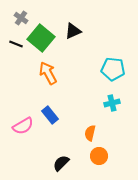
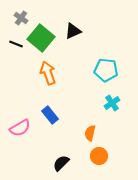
cyan pentagon: moved 7 px left, 1 px down
orange arrow: rotated 10 degrees clockwise
cyan cross: rotated 21 degrees counterclockwise
pink semicircle: moved 3 px left, 2 px down
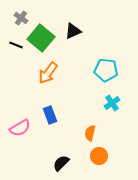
black line: moved 1 px down
orange arrow: rotated 125 degrees counterclockwise
blue rectangle: rotated 18 degrees clockwise
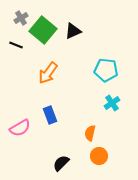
gray cross: rotated 24 degrees clockwise
green square: moved 2 px right, 8 px up
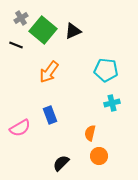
orange arrow: moved 1 px right, 1 px up
cyan cross: rotated 21 degrees clockwise
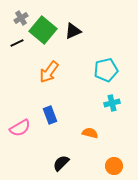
black line: moved 1 px right, 2 px up; rotated 48 degrees counterclockwise
cyan pentagon: rotated 20 degrees counterclockwise
orange semicircle: rotated 91 degrees clockwise
orange circle: moved 15 px right, 10 px down
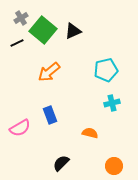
orange arrow: rotated 15 degrees clockwise
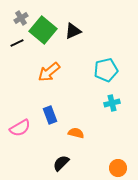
orange semicircle: moved 14 px left
orange circle: moved 4 px right, 2 px down
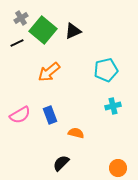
cyan cross: moved 1 px right, 3 px down
pink semicircle: moved 13 px up
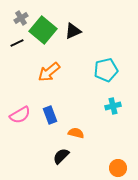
black semicircle: moved 7 px up
